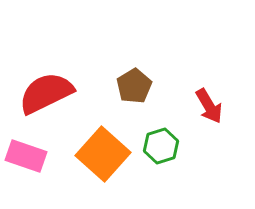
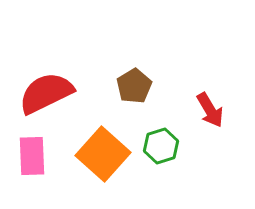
red arrow: moved 1 px right, 4 px down
pink rectangle: moved 6 px right; rotated 69 degrees clockwise
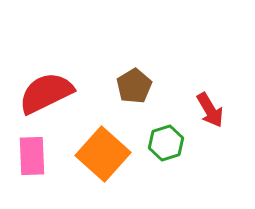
green hexagon: moved 5 px right, 3 px up
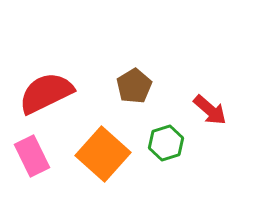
red arrow: rotated 18 degrees counterclockwise
pink rectangle: rotated 24 degrees counterclockwise
